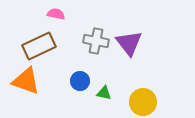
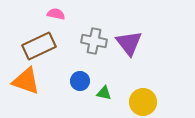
gray cross: moved 2 px left
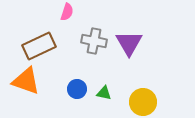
pink semicircle: moved 11 px right, 2 px up; rotated 96 degrees clockwise
purple triangle: rotated 8 degrees clockwise
blue circle: moved 3 px left, 8 px down
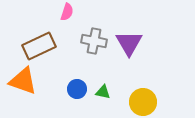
orange triangle: moved 3 px left
green triangle: moved 1 px left, 1 px up
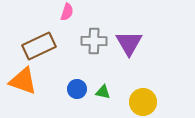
gray cross: rotated 10 degrees counterclockwise
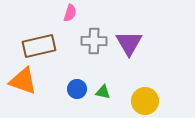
pink semicircle: moved 3 px right, 1 px down
brown rectangle: rotated 12 degrees clockwise
yellow circle: moved 2 px right, 1 px up
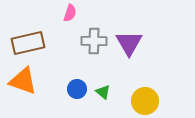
brown rectangle: moved 11 px left, 3 px up
green triangle: rotated 28 degrees clockwise
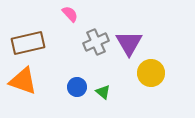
pink semicircle: moved 1 px down; rotated 60 degrees counterclockwise
gray cross: moved 2 px right, 1 px down; rotated 25 degrees counterclockwise
blue circle: moved 2 px up
yellow circle: moved 6 px right, 28 px up
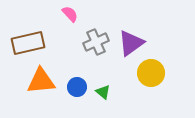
purple triangle: moved 2 px right; rotated 24 degrees clockwise
orange triangle: moved 18 px right; rotated 24 degrees counterclockwise
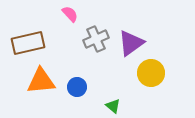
gray cross: moved 3 px up
green triangle: moved 10 px right, 14 px down
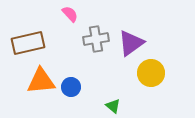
gray cross: rotated 15 degrees clockwise
blue circle: moved 6 px left
